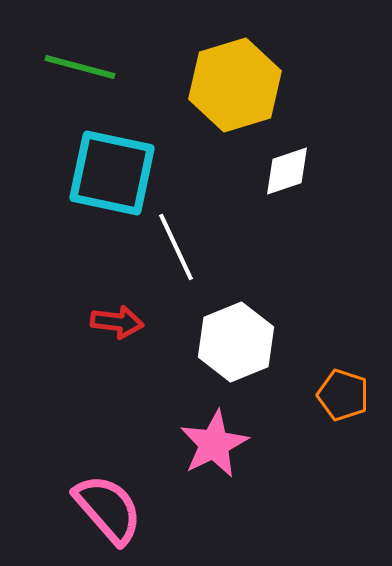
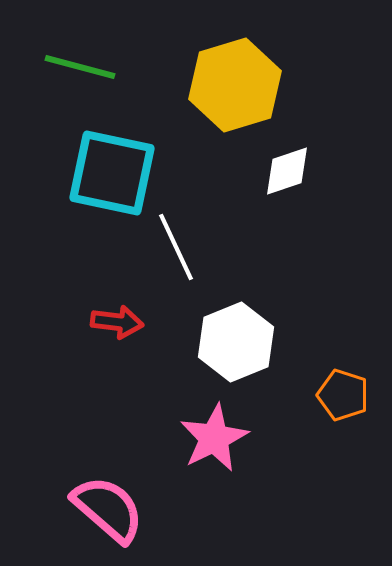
pink star: moved 6 px up
pink semicircle: rotated 8 degrees counterclockwise
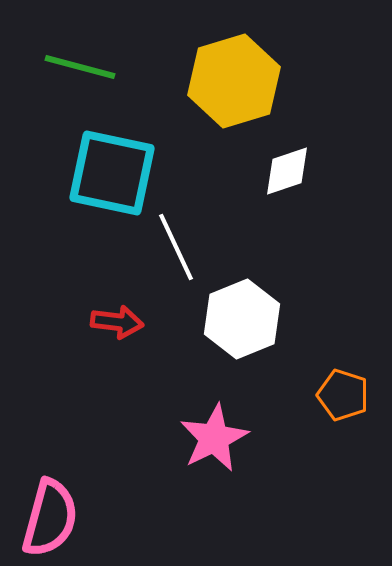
yellow hexagon: moved 1 px left, 4 px up
white hexagon: moved 6 px right, 23 px up
pink semicircle: moved 58 px left, 9 px down; rotated 64 degrees clockwise
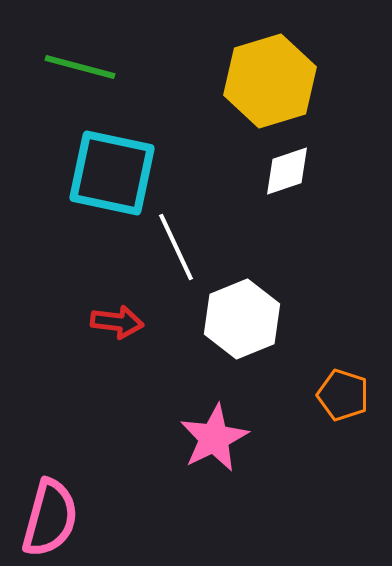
yellow hexagon: moved 36 px right
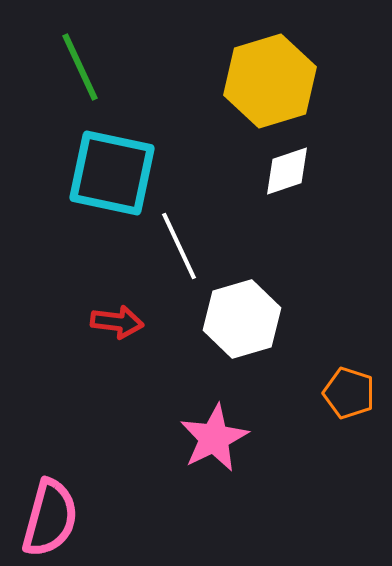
green line: rotated 50 degrees clockwise
white line: moved 3 px right, 1 px up
white hexagon: rotated 6 degrees clockwise
orange pentagon: moved 6 px right, 2 px up
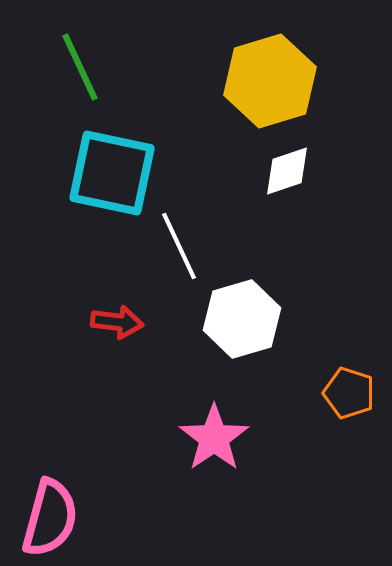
pink star: rotated 8 degrees counterclockwise
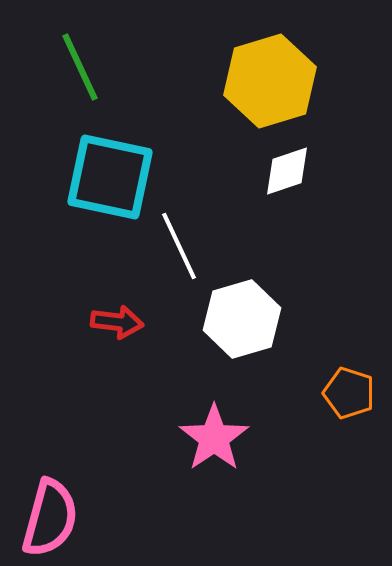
cyan square: moved 2 px left, 4 px down
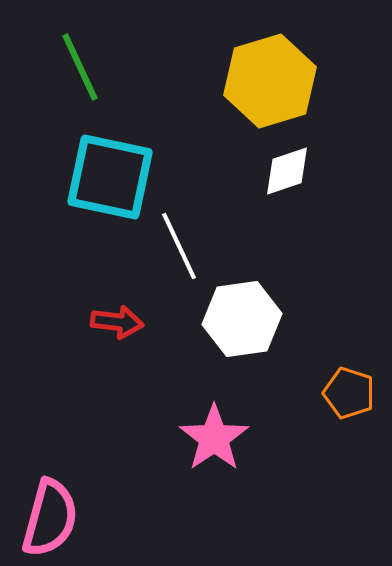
white hexagon: rotated 8 degrees clockwise
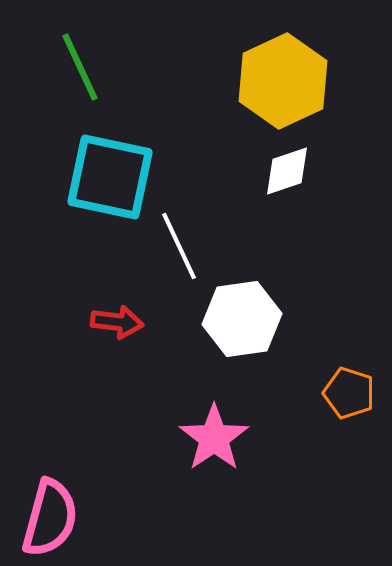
yellow hexagon: moved 13 px right; rotated 8 degrees counterclockwise
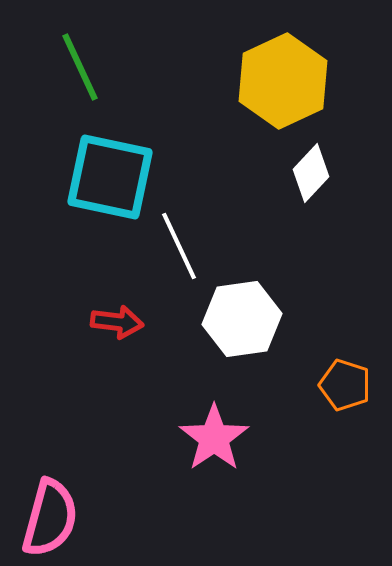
white diamond: moved 24 px right, 2 px down; rotated 28 degrees counterclockwise
orange pentagon: moved 4 px left, 8 px up
